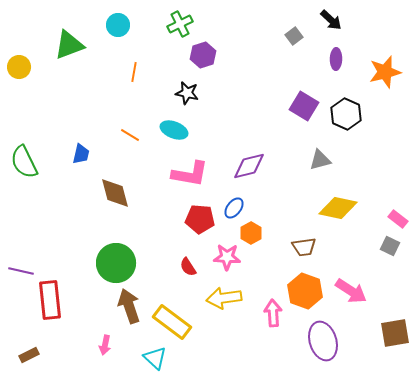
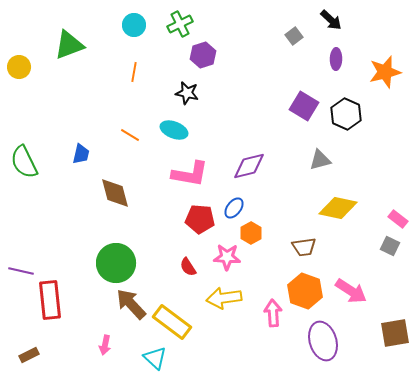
cyan circle at (118, 25): moved 16 px right
brown arrow at (129, 306): moved 2 px right, 2 px up; rotated 24 degrees counterclockwise
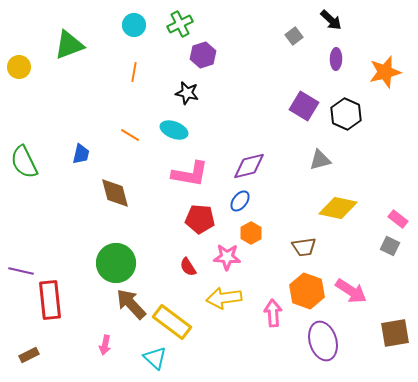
blue ellipse at (234, 208): moved 6 px right, 7 px up
orange hexagon at (305, 291): moved 2 px right
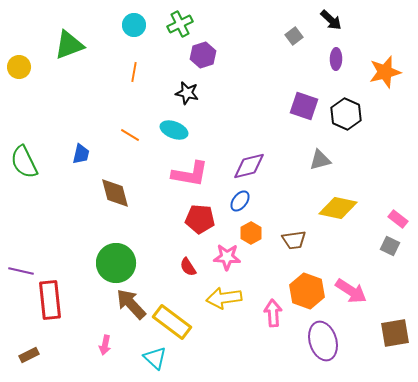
purple square at (304, 106): rotated 12 degrees counterclockwise
brown trapezoid at (304, 247): moved 10 px left, 7 px up
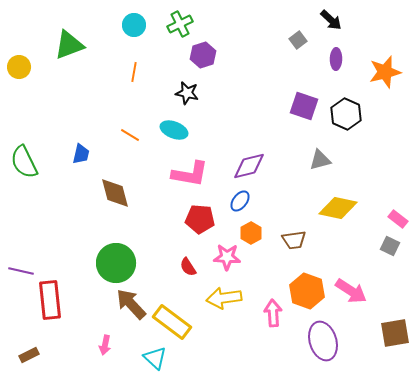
gray square at (294, 36): moved 4 px right, 4 px down
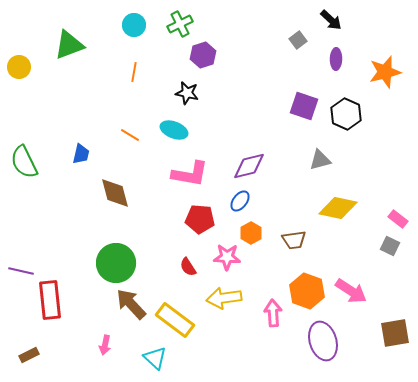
yellow rectangle at (172, 322): moved 3 px right, 2 px up
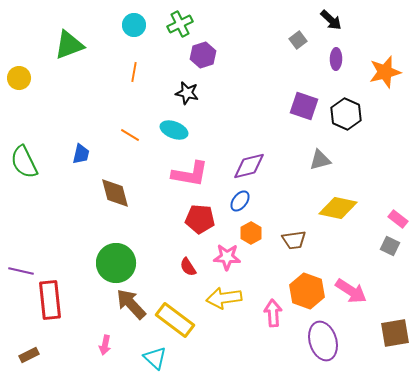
yellow circle at (19, 67): moved 11 px down
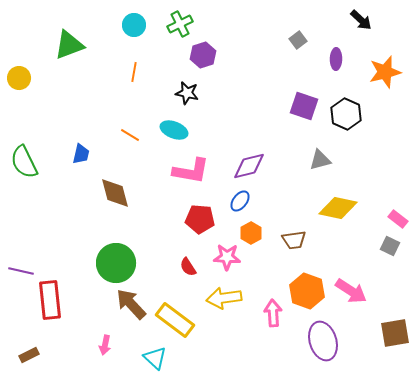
black arrow at (331, 20): moved 30 px right
pink L-shape at (190, 174): moved 1 px right, 3 px up
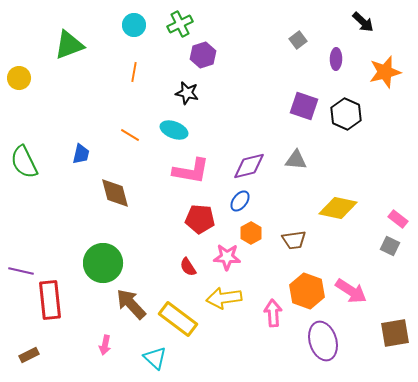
black arrow at (361, 20): moved 2 px right, 2 px down
gray triangle at (320, 160): moved 24 px left; rotated 20 degrees clockwise
green circle at (116, 263): moved 13 px left
yellow rectangle at (175, 320): moved 3 px right, 1 px up
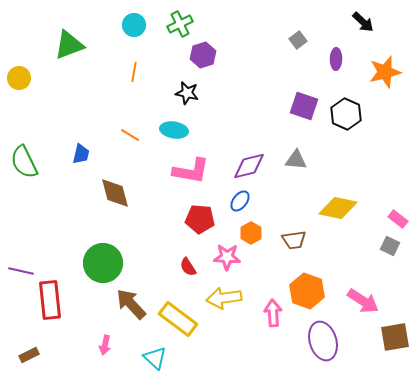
cyan ellipse at (174, 130): rotated 12 degrees counterclockwise
pink arrow at (351, 291): moved 12 px right, 10 px down
brown square at (395, 333): moved 4 px down
